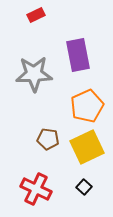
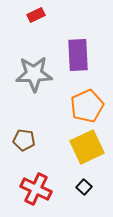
purple rectangle: rotated 8 degrees clockwise
brown pentagon: moved 24 px left, 1 px down
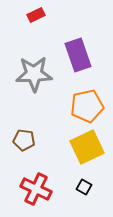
purple rectangle: rotated 16 degrees counterclockwise
orange pentagon: rotated 12 degrees clockwise
black square: rotated 14 degrees counterclockwise
